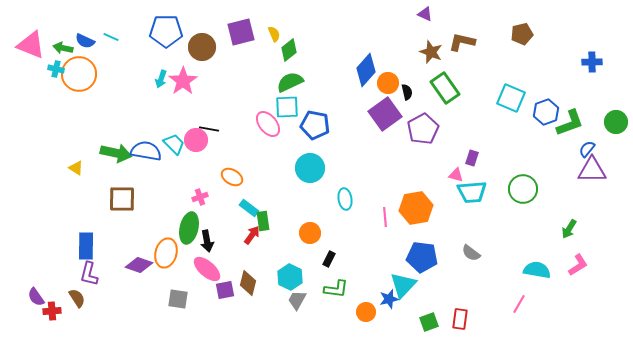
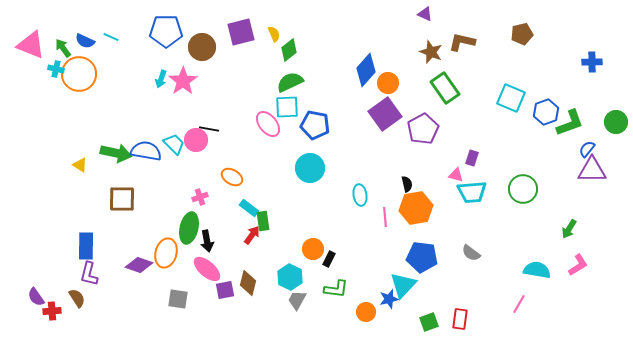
green arrow at (63, 48): rotated 42 degrees clockwise
black semicircle at (407, 92): moved 92 px down
yellow triangle at (76, 168): moved 4 px right, 3 px up
cyan ellipse at (345, 199): moved 15 px right, 4 px up
orange circle at (310, 233): moved 3 px right, 16 px down
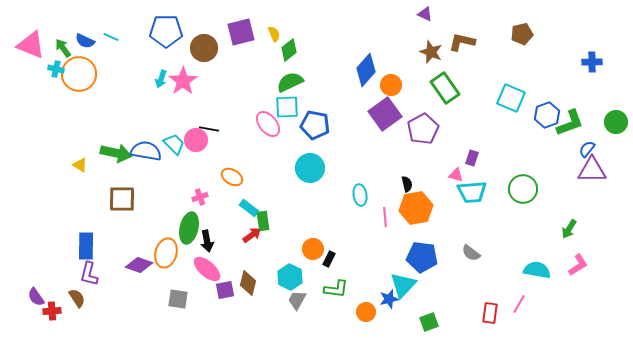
brown circle at (202, 47): moved 2 px right, 1 px down
orange circle at (388, 83): moved 3 px right, 2 px down
blue hexagon at (546, 112): moved 1 px right, 3 px down
red arrow at (252, 235): rotated 18 degrees clockwise
red rectangle at (460, 319): moved 30 px right, 6 px up
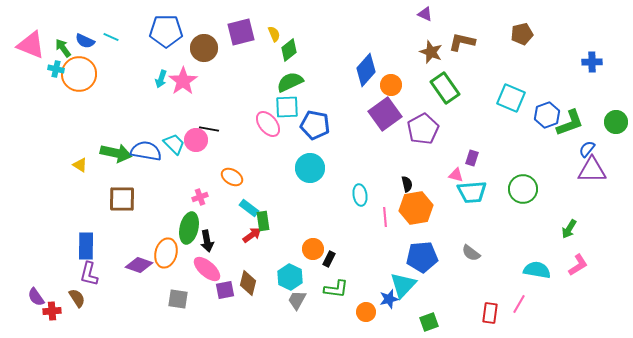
blue pentagon at (422, 257): rotated 12 degrees counterclockwise
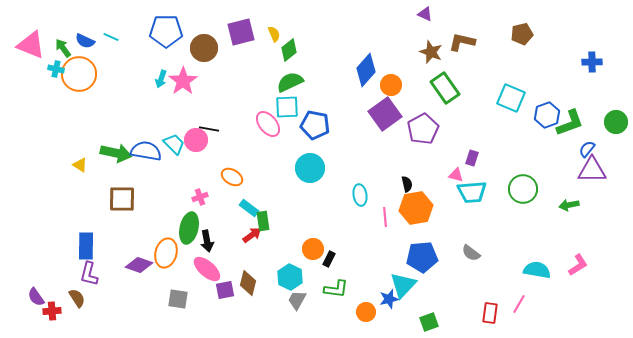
green arrow at (569, 229): moved 24 px up; rotated 48 degrees clockwise
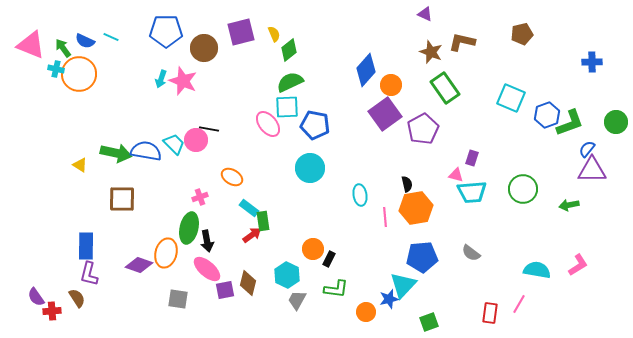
pink star at (183, 81): rotated 16 degrees counterclockwise
cyan hexagon at (290, 277): moved 3 px left, 2 px up
